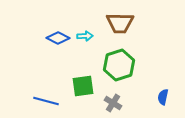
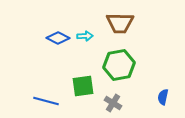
green hexagon: rotated 8 degrees clockwise
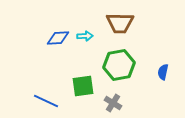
blue diamond: rotated 30 degrees counterclockwise
blue semicircle: moved 25 px up
blue line: rotated 10 degrees clockwise
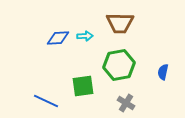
gray cross: moved 13 px right
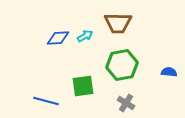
brown trapezoid: moved 2 px left
cyan arrow: rotated 28 degrees counterclockwise
green hexagon: moved 3 px right
blue semicircle: moved 6 px right; rotated 84 degrees clockwise
blue line: rotated 10 degrees counterclockwise
